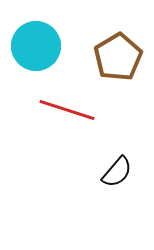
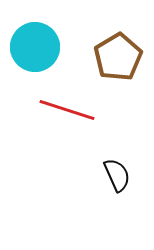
cyan circle: moved 1 px left, 1 px down
black semicircle: moved 3 px down; rotated 64 degrees counterclockwise
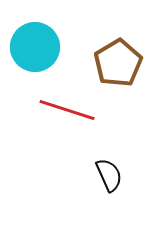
brown pentagon: moved 6 px down
black semicircle: moved 8 px left
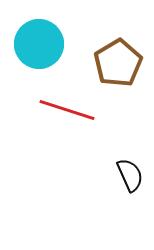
cyan circle: moved 4 px right, 3 px up
black semicircle: moved 21 px right
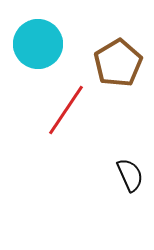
cyan circle: moved 1 px left
red line: moved 1 px left; rotated 74 degrees counterclockwise
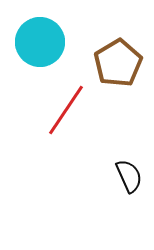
cyan circle: moved 2 px right, 2 px up
black semicircle: moved 1 px left, 1 px down
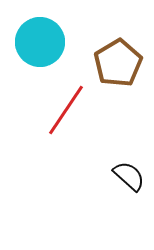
black semicircle: rotated 24 degrees counterclockwise
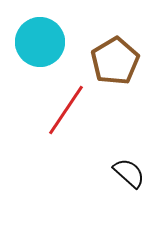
brown pentagon: moved 3 px left, 2 px up
black semicircle: moved 3 px up
